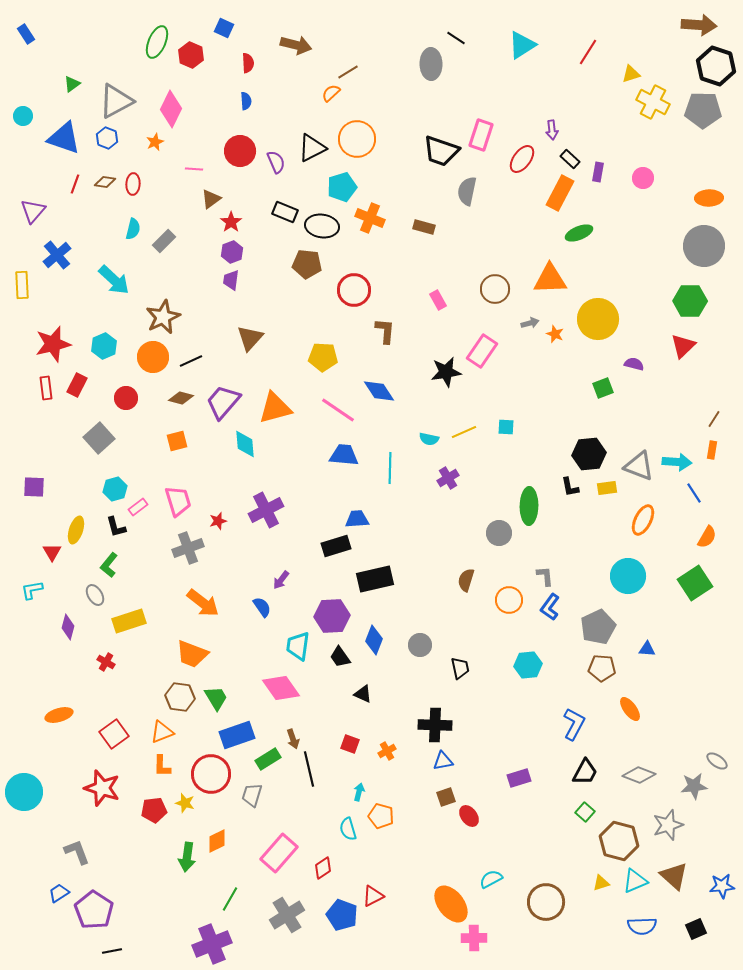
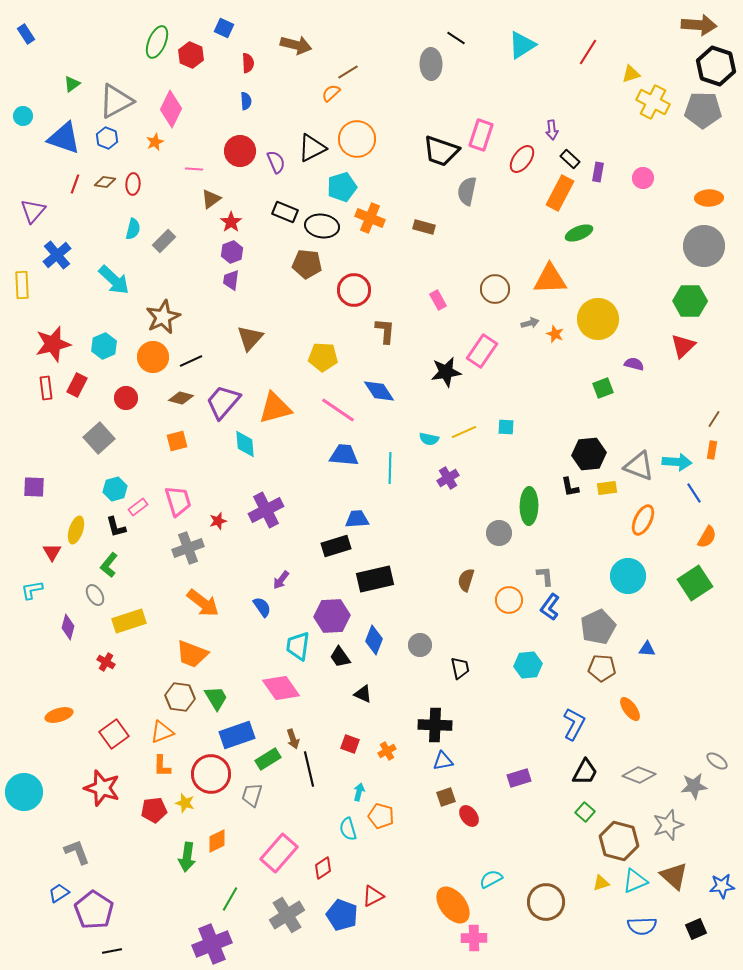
orange ellipse at (451, 904): moved 2 px right, 1 px down
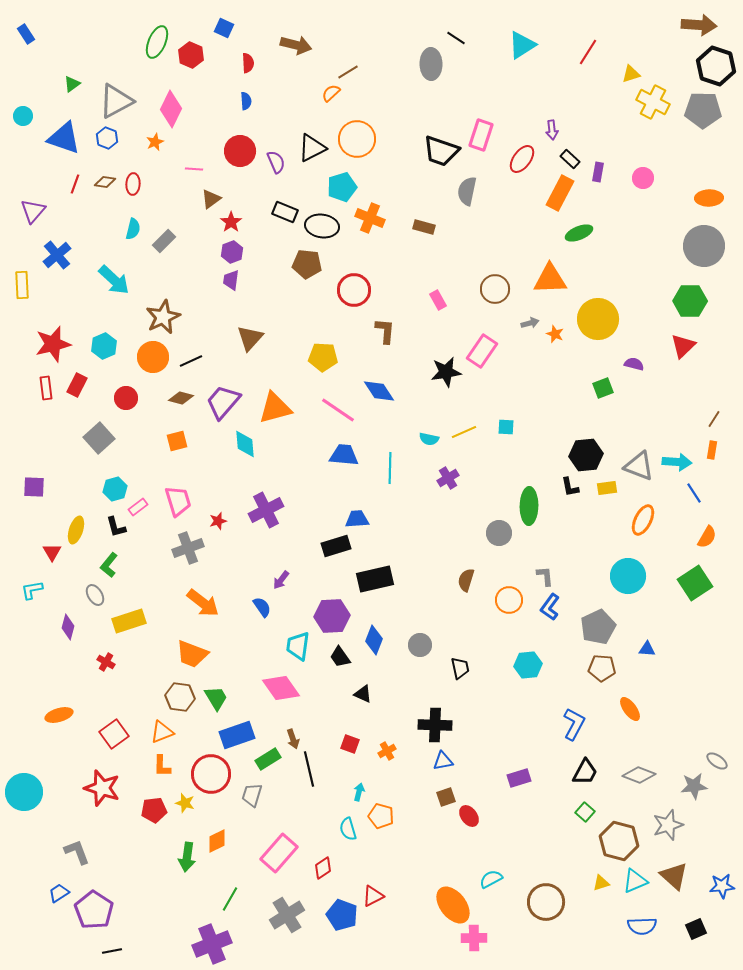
black hexagon at (589, 454): moved 3 px left, 1 px down
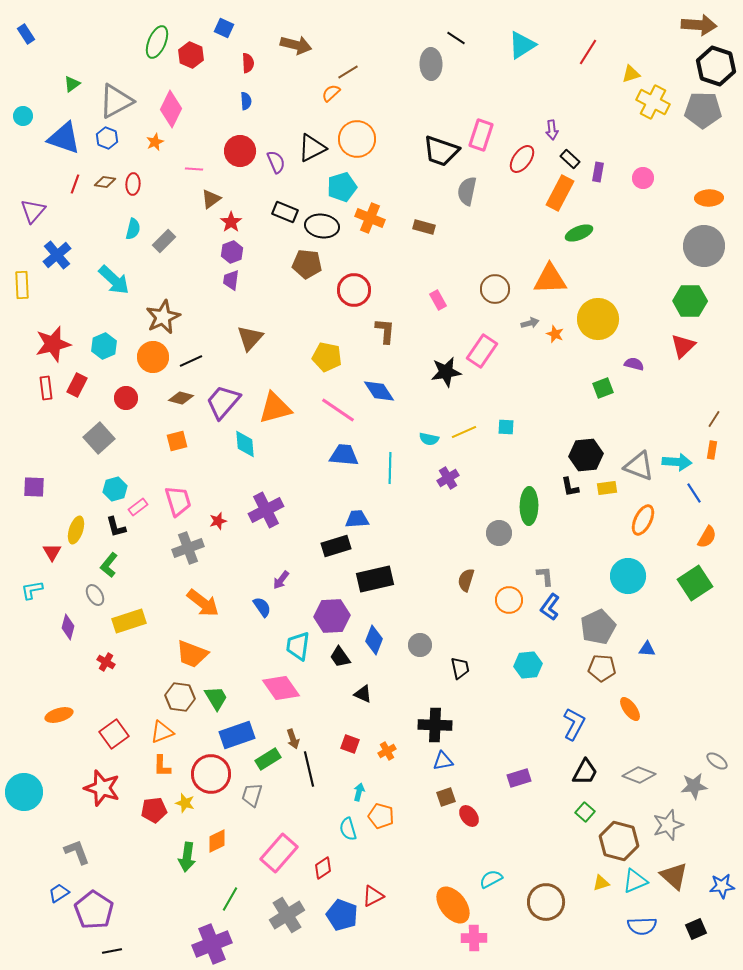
yellow pentagon at (323, 357): moved 4 px right; rotated 8 degrees clockwise
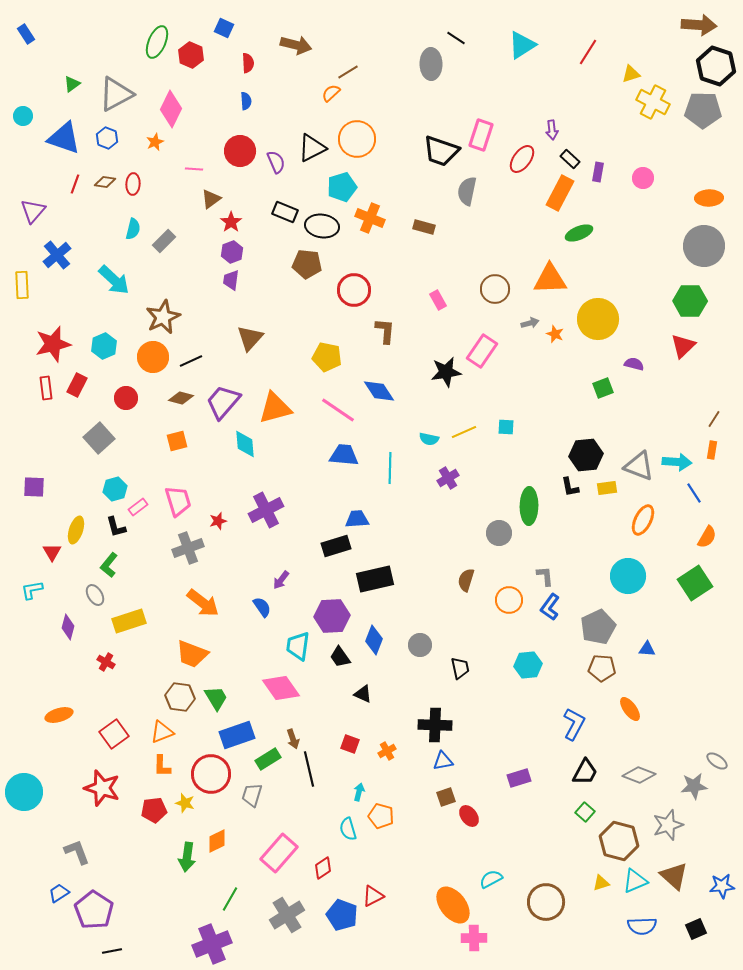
gray triangle at (116, 101): moved 7 px up
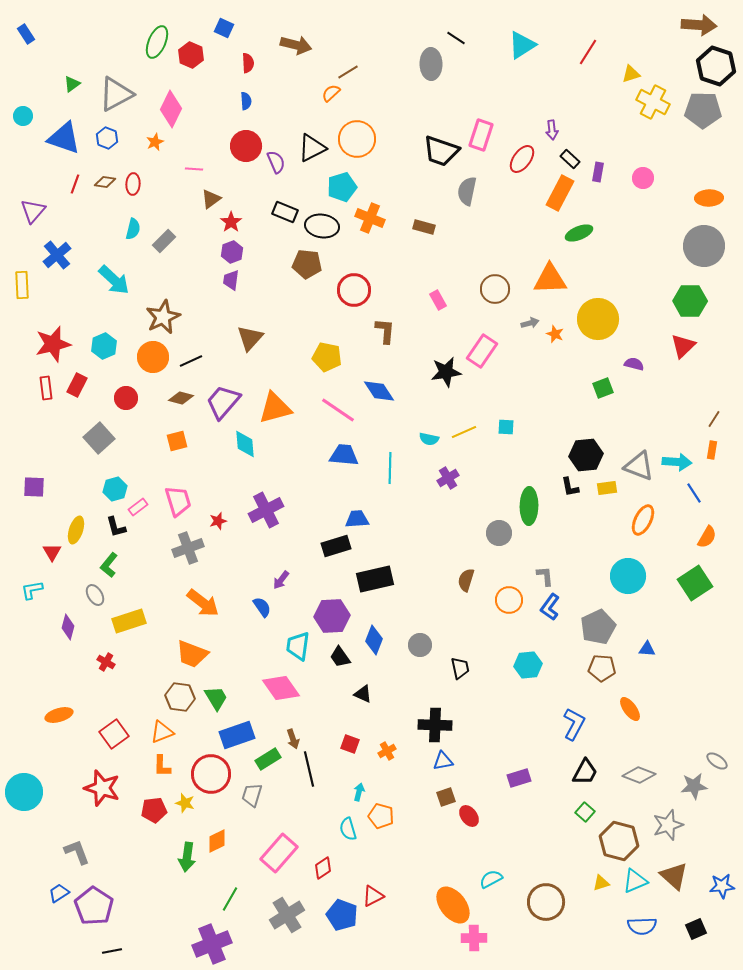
red circle at (240, 151): moved 6 px right, 5 px up
purple pentagon at (94, 910): moved 4 px up
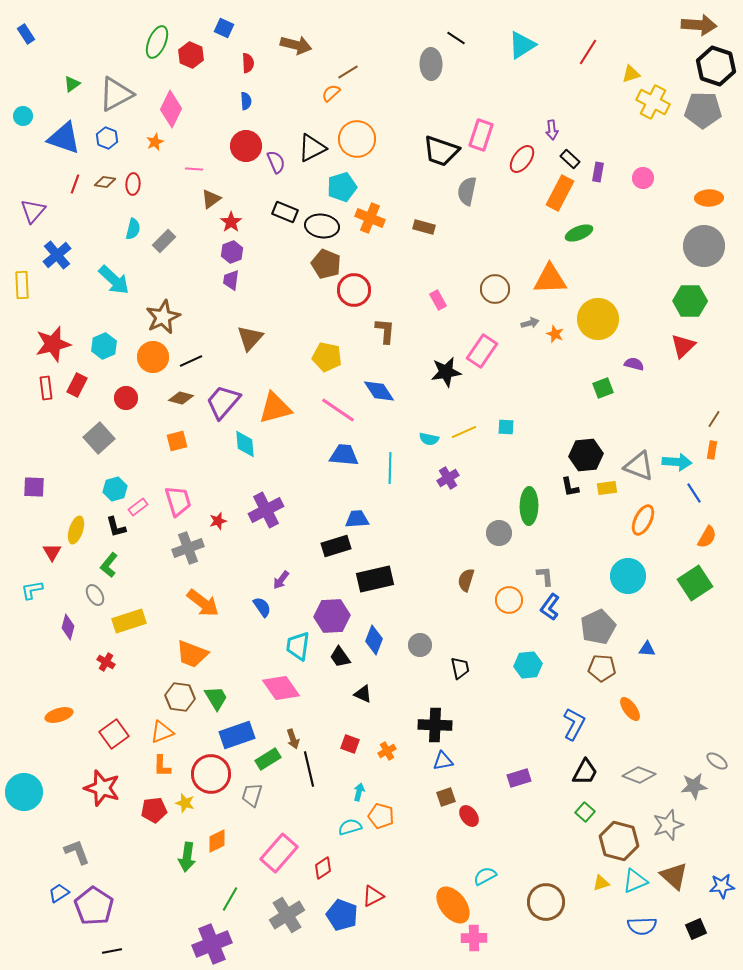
brown pentagon at (307, 264): moved 19 px right; rotated 16 degrees clockwise
cyan semicircle at (348, 829): moved 2 px right, 2 px up; rotated 90 degrees clockwise
cyan semicircle at (491, 879): moved 6 px left, 3 px up
